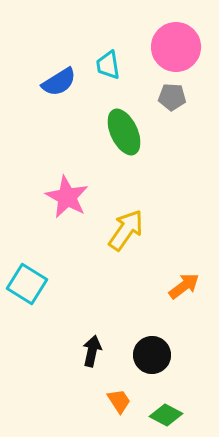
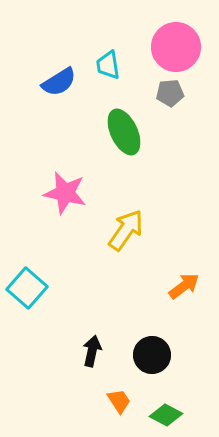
gray pentagon: moved 2 px left, 4 px up; rotated 8 degrees counterclockwise
pink star: moved 2 px left, 4 px up; rotated 15 degrees counterclockwise
cyan square: moved 4 px down; rotated 9 degrees clockwise
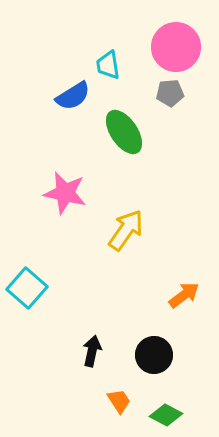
blue semicircle: moved 14 px right, 14 px down
green ellipse: rotated 9 degrees counterclockwise
orange arrow: moved 9 px down
black circle: moved 2 px right
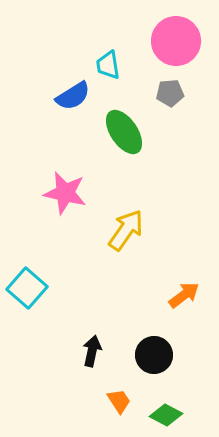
pink circle: moved 6 px up
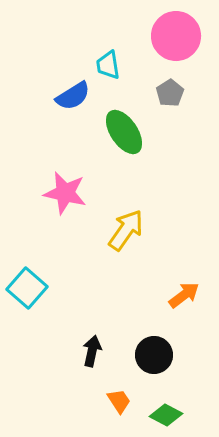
pink circle: moved 5 px up
gray pentagon: rotated 28 degrees counterclockwise
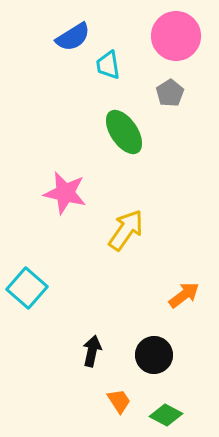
blue semicircle: moved 59 px up
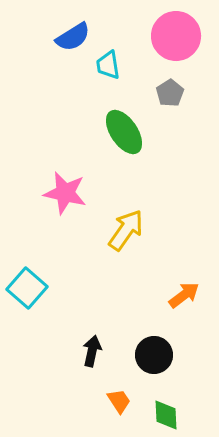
green diamond: rotated 60 degrees clockwise
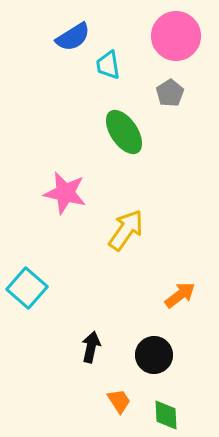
orange arrow: moved 4 px left
black arrow: moved 1 px left, 4 px up
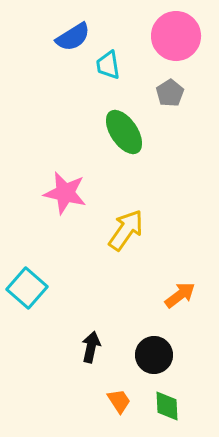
green diamond: moved 1 px right, 9 px up
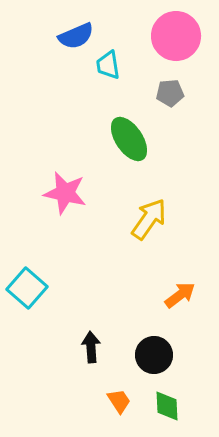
blue semicircle: moved 3 px right, 1 px up; rotated 9 degrees clockwise
gray pentagon: rotated 28 degrees clockwise
green ellipse: moved 5 px right, 7 px down
yellow arrow: moved 23 px right, 11 px up
black arrow: rotated 16 degrees counterclockwise
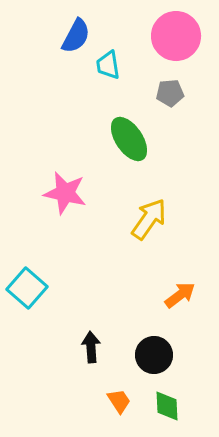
blue semicircle: rotated 39 degrees counterclockwise
